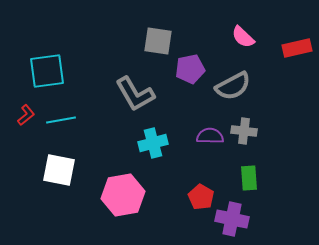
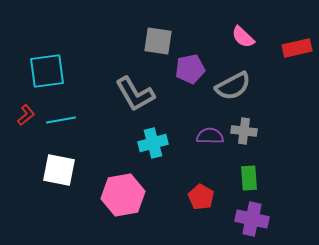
purple cross: moved 20 px right
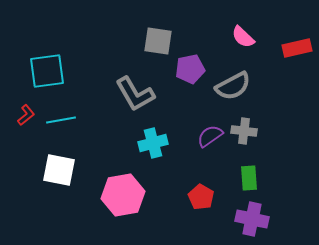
purple semicircle: rotated 36 degrees counterclockwise
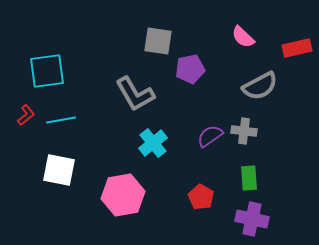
gray semicircle: moved 27 px right
cyan cross: rotated 24 degrees counterclockwise
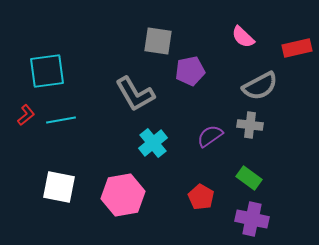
purple pentagon: moved 2 px down
gray cross: moved 6 px right, 6 px up
white square: moved 17 px down
green rectangle: rotated 50 degrees counterclockwise
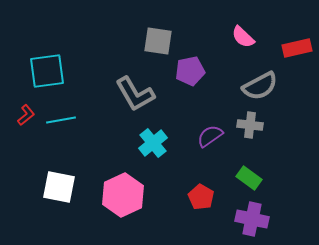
pink hexagon: rotated 15 degrees counterclockwise
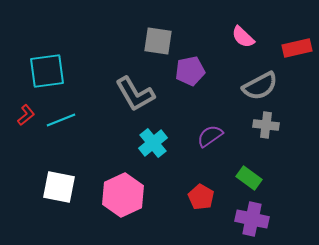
cyan line: rotated 12 degrees counterclockwise
gray cross: moved 16 px right
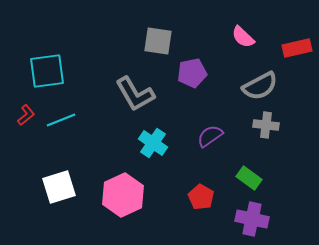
purple pentagon: moved 2 px right, 2 px down
cyan cross: rotated 16 degrees counterclockwise
white square: rotated 28 degrees counterclockwise
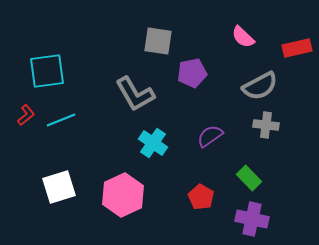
green rectangle: rotated 10 degrees clockwise
